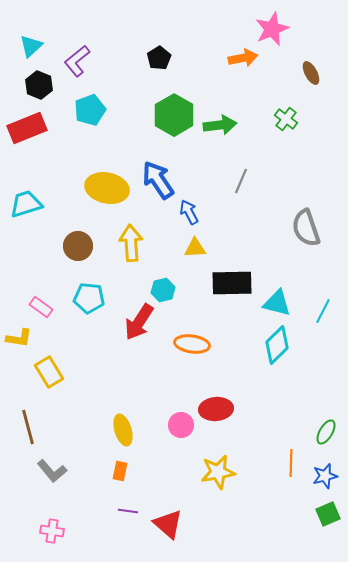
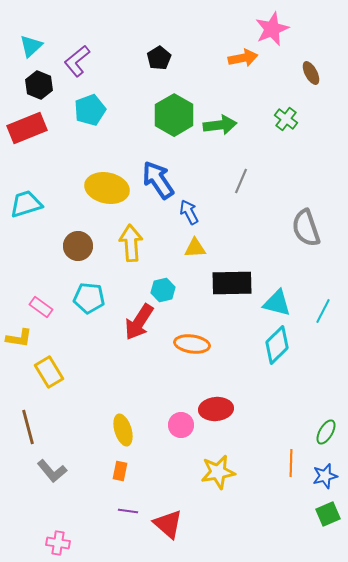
pink cross at (52, 531): moved 6 px right, 12 px down
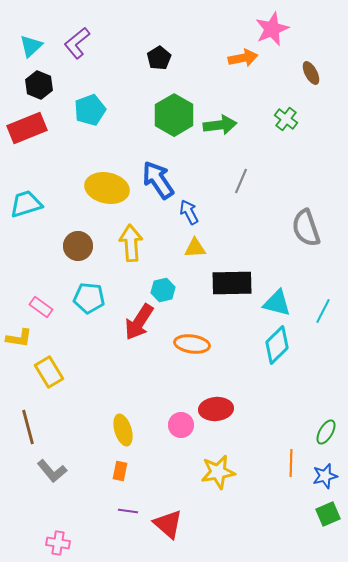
purple L-shape at (77, 61): moved 18 px up
